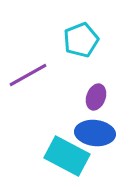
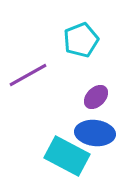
purple ellipse: rotated 25 degrees clockwise
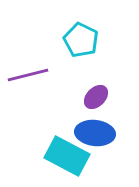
cyan pentagon: rotated 24 degrees counterclockwise
purple line: rotated 15 degrees clockwise
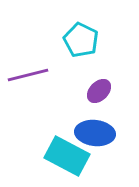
purple ellipse: moved 3 px right, 6 px up
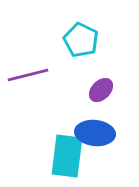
purple ellipse: moved 2 px right, 1 px up
cyan rectangle: rotated 69 degrees clockwise
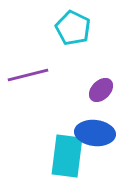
cyan pentagon: moved 8 px left, 12 px up
